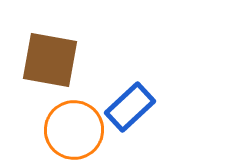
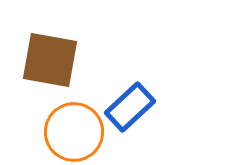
orange circle: moved 2 px down
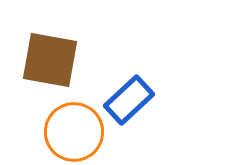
blue rectangle: moved 1 px left, 7 px up
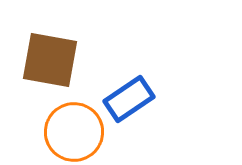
blue rectangle: moved 1 px up; rotated 9 degrees clockwise
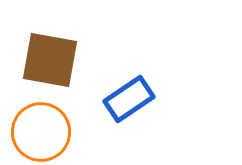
orange circle: moved 33 px left
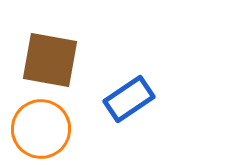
orange circle: moved 3 px up
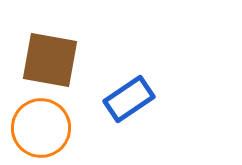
orange circle: moved 1 px up
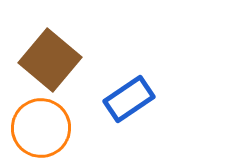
brown square: rotated 30 degrees clockwise
